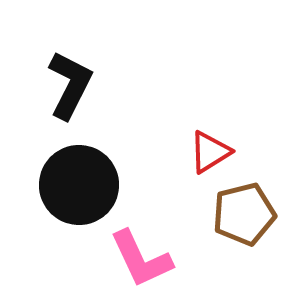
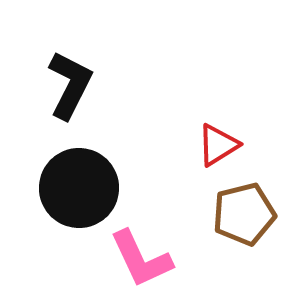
red triangle: moved 8 px right, 7 px up
black circle: moved 3 px down
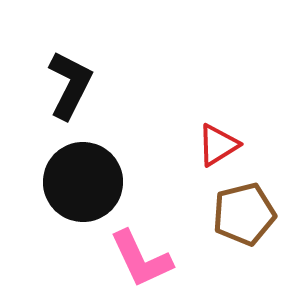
black circle: moved 4 px right, 6 px up
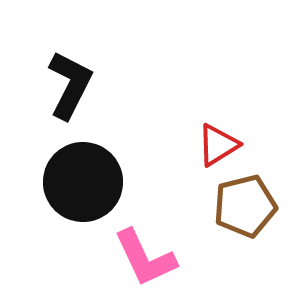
brown pentagon: moved 1 px right, 8 px up
pink L-shape: moved 4 px right, 1 px up
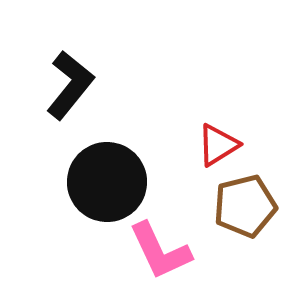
black L-shape: rotated 12 degrees clockwise
black circle: moved 24 px right
pink L-shape: moved 15 px right, 7 px up
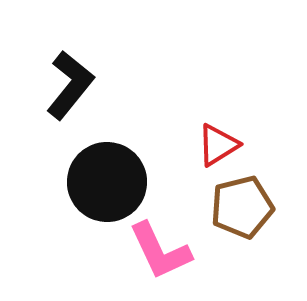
brown pentagon: moved 3 px left, 1 px down
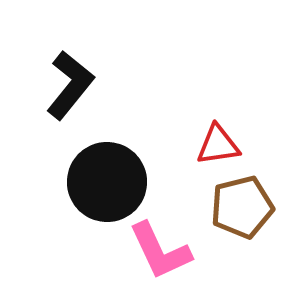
red triangle: rotated 24 degrees clockwise
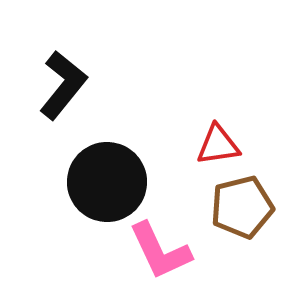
black L-shape: moved 7 px left
